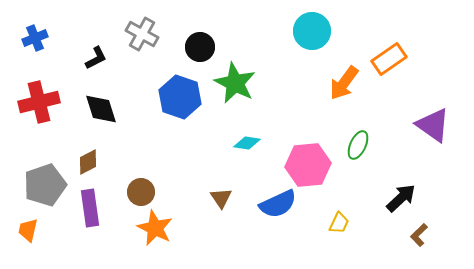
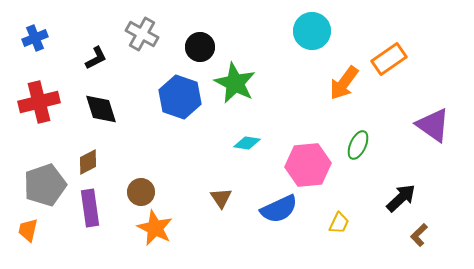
blue semicircle: moved 1 px right, 5 px down
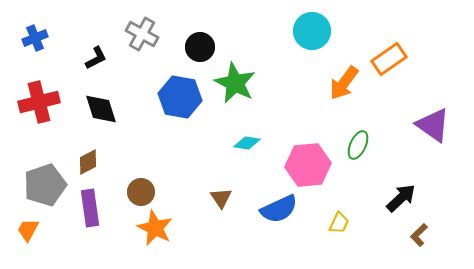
blue hexagon: rotated 9 degrees counterclockwise
orange trapezoid: rotated 15 degrees clockwise
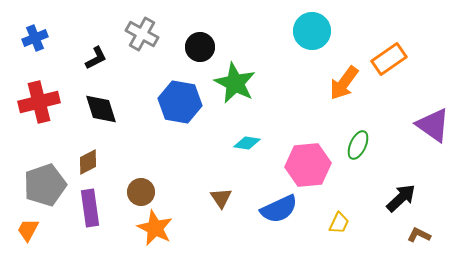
blue hexagon: moved 5 px down
brown L-shape: rotated 70 degrees clockwise
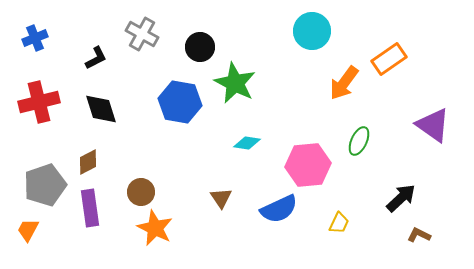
green ellipse: moved 1 px right, 4 px up
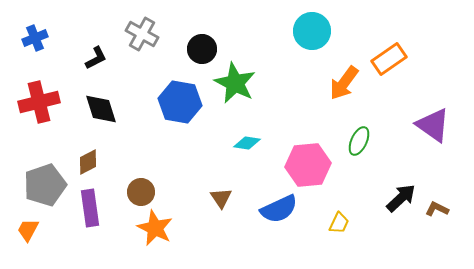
black circle: moved 2 px right, 2 px down
brown L-shape: moved 18 px right, 26 px up
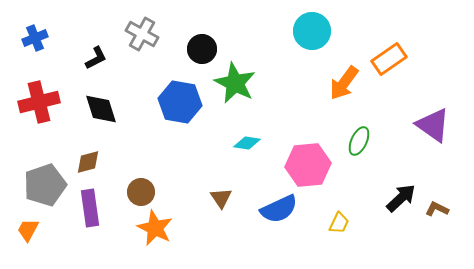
brown diamond: rotated 12 degrees clockwise
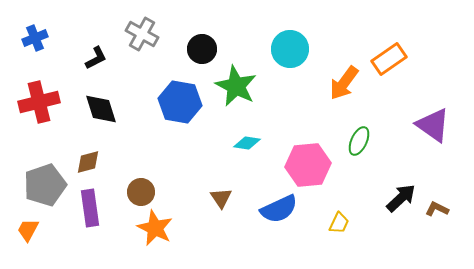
cyan circle: moved 22 px left, 18 px down
green star: moved 1 px right, 3 px down
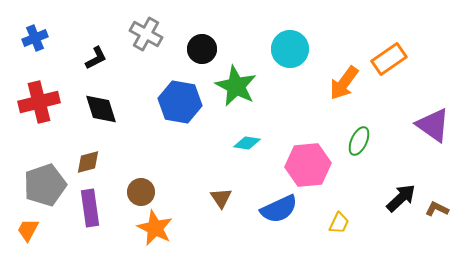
gray cross: moved 4 px right
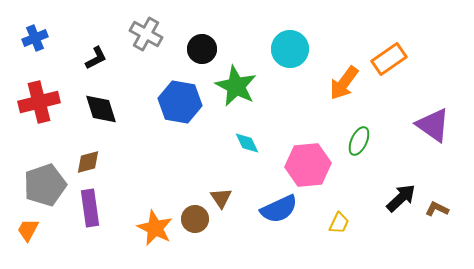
cyan diamond: rotated 56 degrees clockwise
brown circle: moved 54 px right, 27 px down
